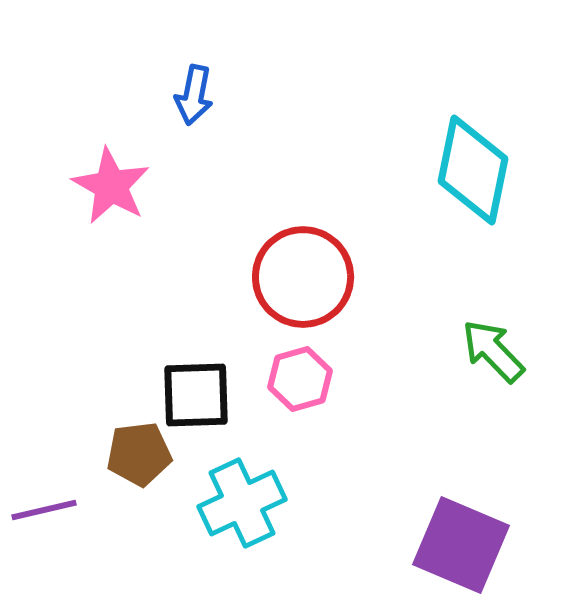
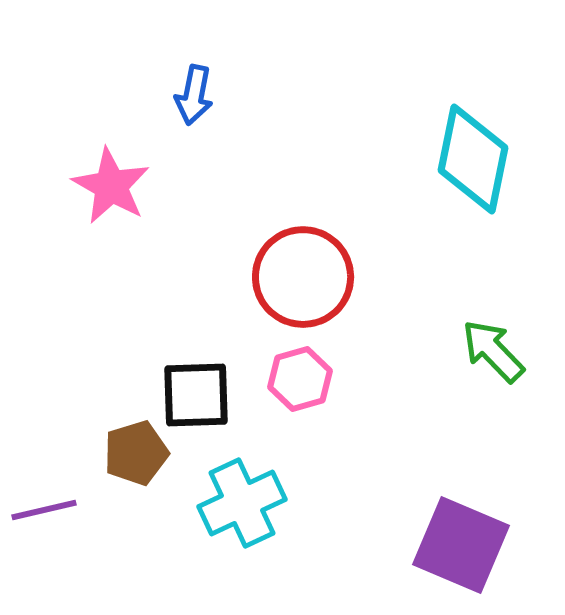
cyan diamond: moved 11 px up
brown pentagon: moved 3 px left, 1 px up; rotated 10 degrees counterclockwise
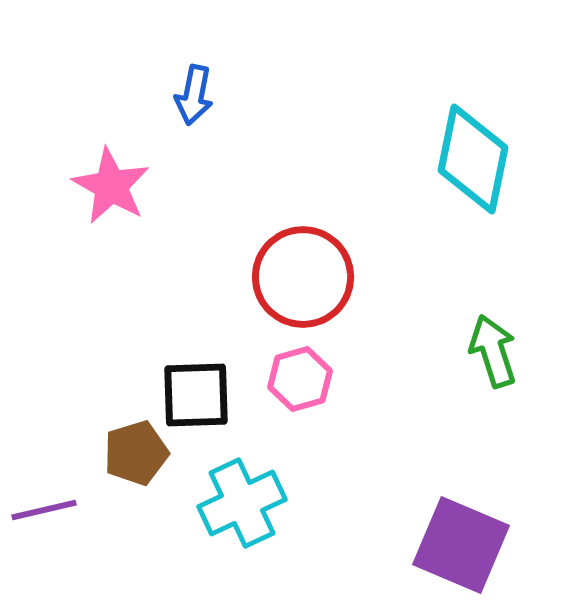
green arrow: rotated 26 degrees clockwise
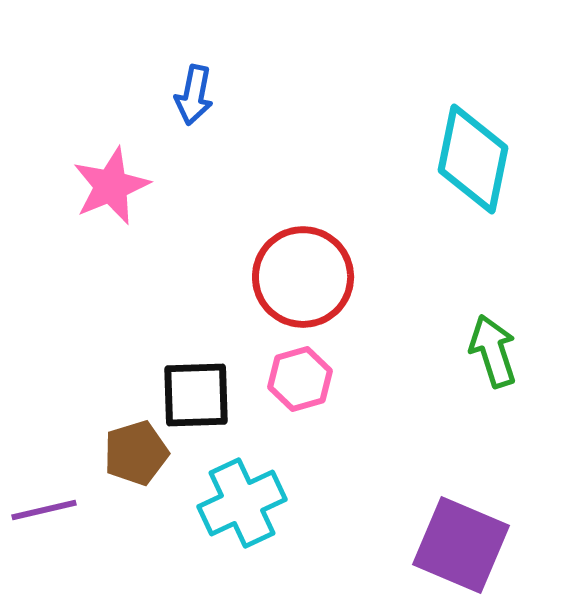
pink star: rotated 20 degrees clockwise
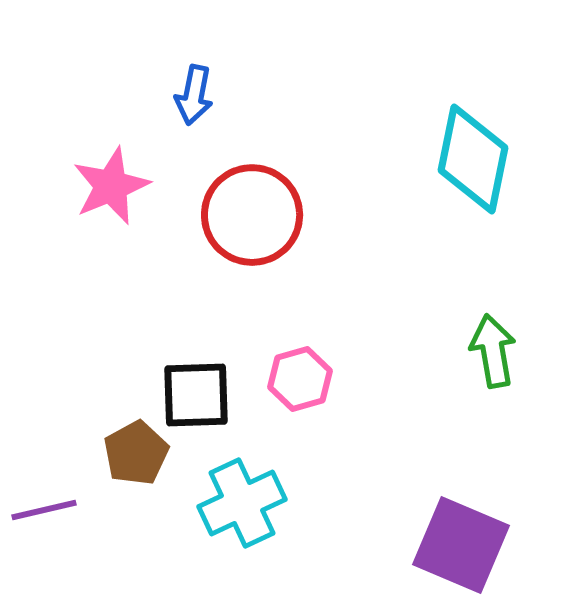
red circle: moved 51 px left, 62 px up
green arrow: rotated 8 degrees clockwise
brown pentagon: rotated 12 degrees counterclockwise
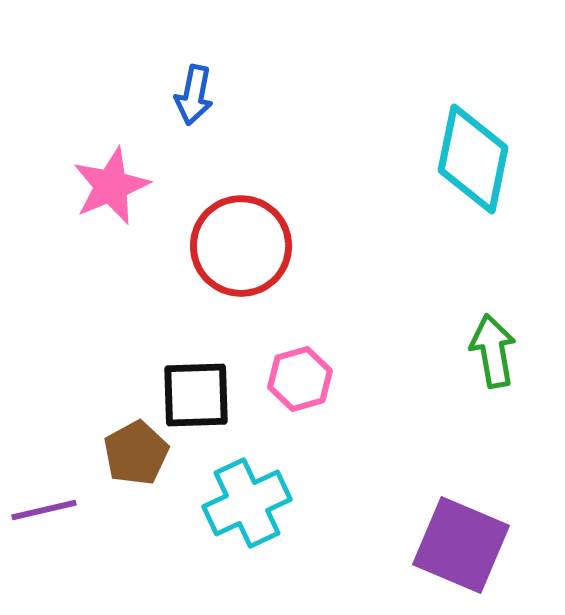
red circle: moved 11 px left, 31 px down
cyan cross: moved 5 px right
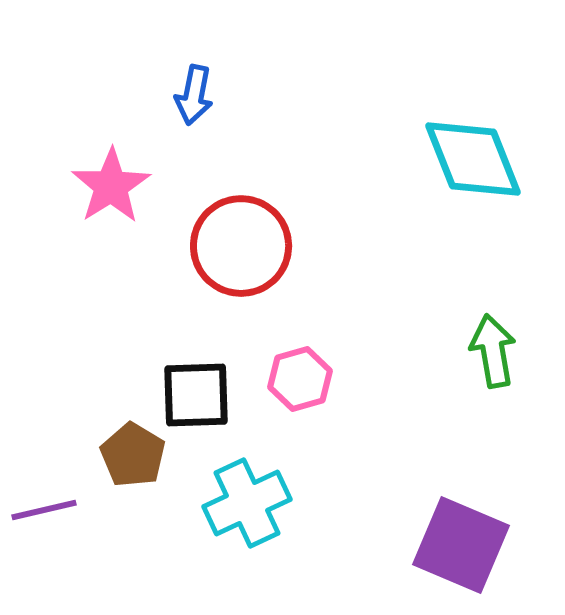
cyan diamond: rotated 33 degrees counterclockwise
pink star: rotated 10 degrees counterclockwise
brown pentagon: moved 3 px left, 2 px down; rotated 12 degrees counterclockwise
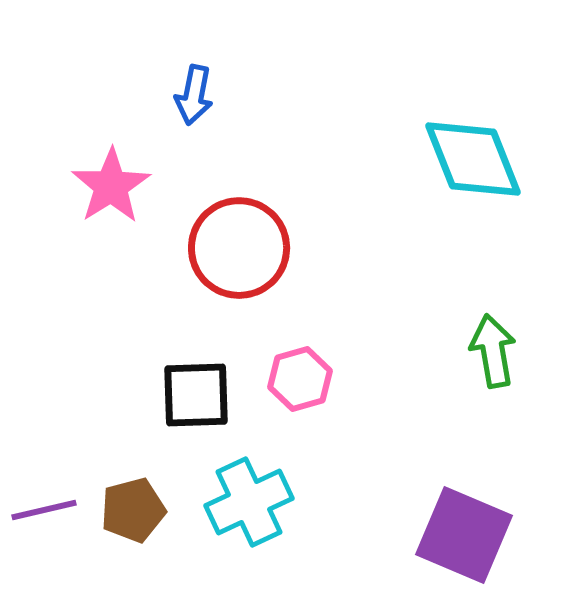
red circle: moved 2 px left, 2 px down
brown pentagon: moved 55 px down; rotated 26 degrees clockwise
cyan cross: moved 2 px right, 1 px up
purple square: moved 3 px right, 10 px up
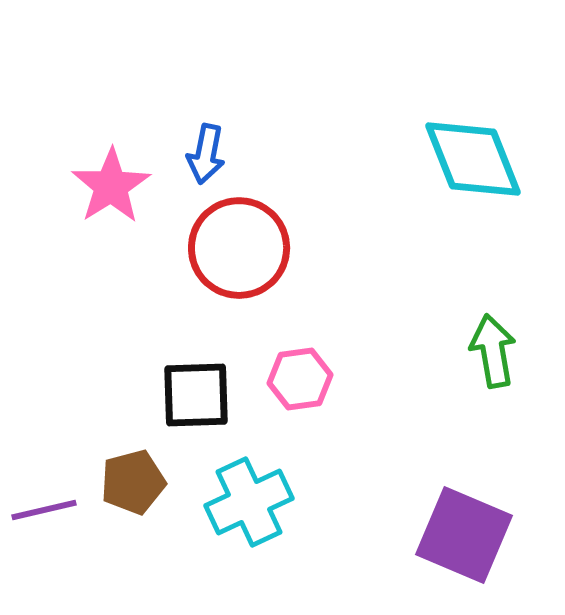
blue arrow: moved 12 px right, 59 px down
pink hexagon: rotated 8 degrees clockwise
brown pentagon: moved 28 px up
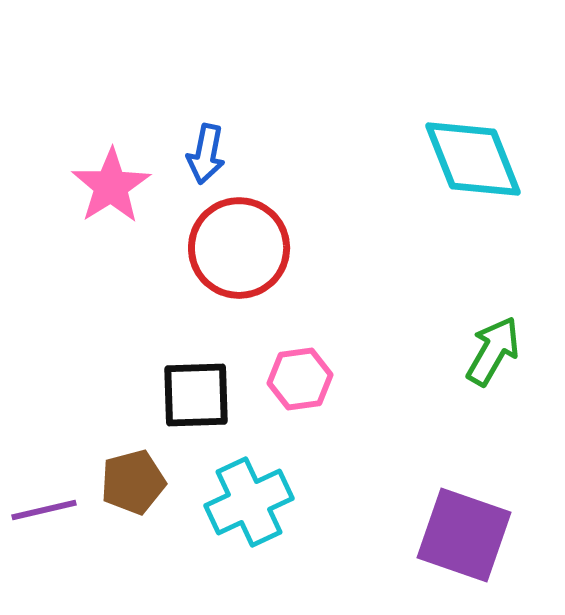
green arrow: rotated 40 degrees clockwise
purple square: rotated 4 degrees counterclockwise
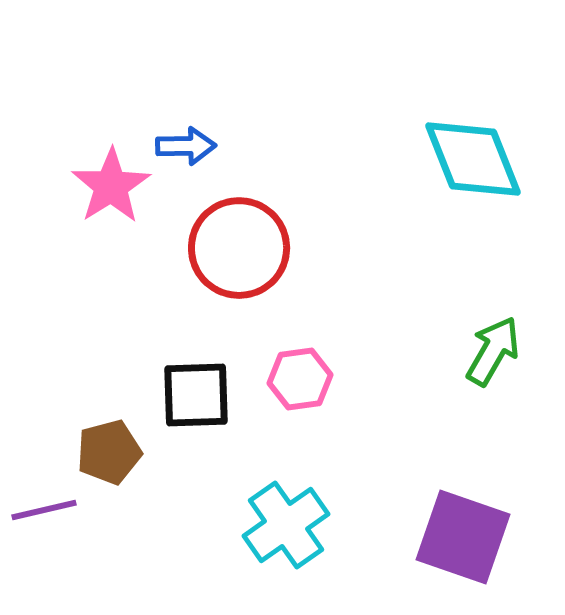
blue arrow: moved 20 px left, 8 px up; rotated 102 degrees counterclockwise
brown pentagon: moved 24 px left, 30 px up
cyan cross: moved 37 px right, 23 px down; rotated 10 degrees counterclockwise
purple square: moved 1 px left, 2 px down
